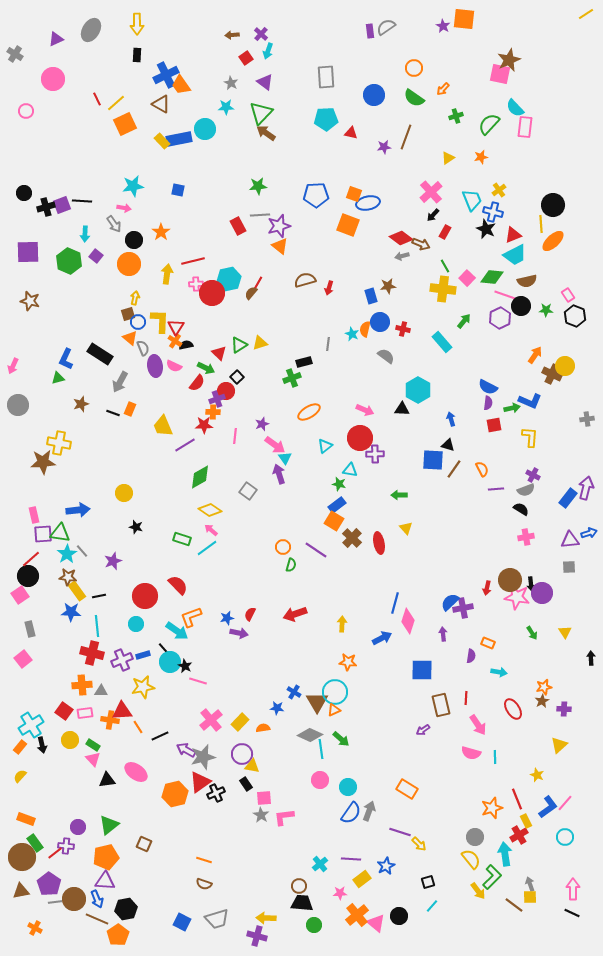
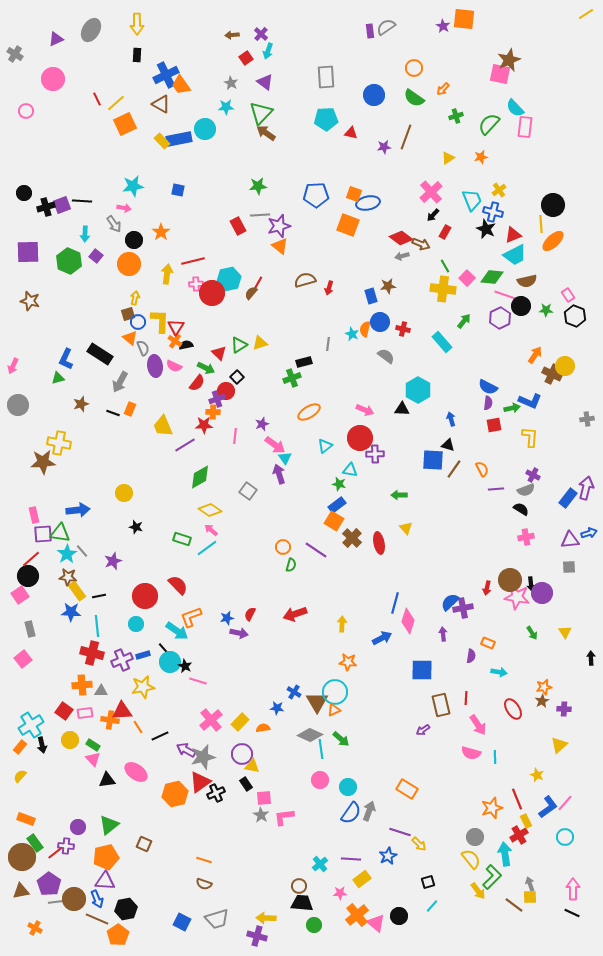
blue star at (386, 866): moved 2 px right, 10 px up
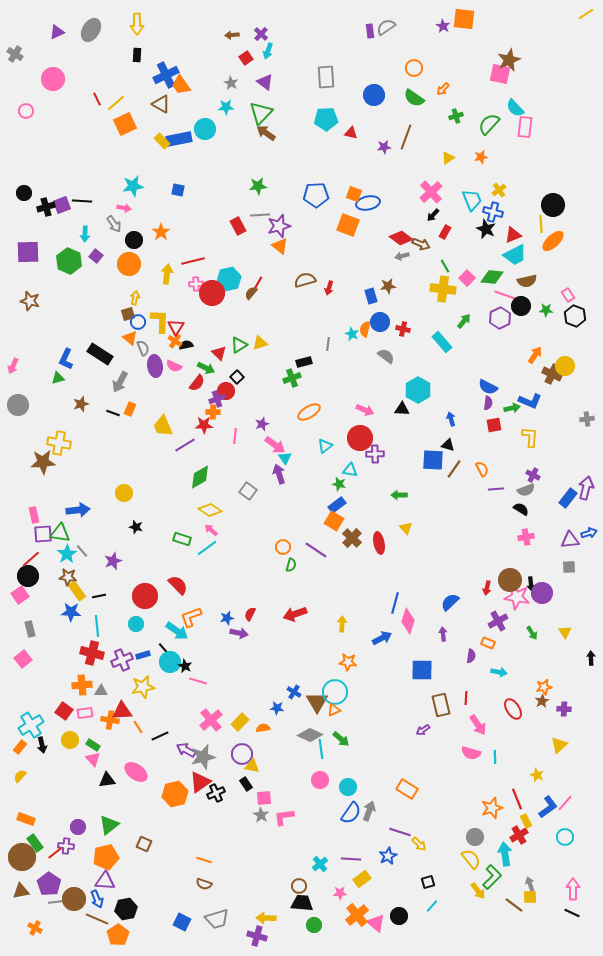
purple triangle at (56, 39): moved 1 px right, 7 px up
purple cross at (463, 608): moved 35 px right, 13 px down; rotated 18 degrees counterclockwise
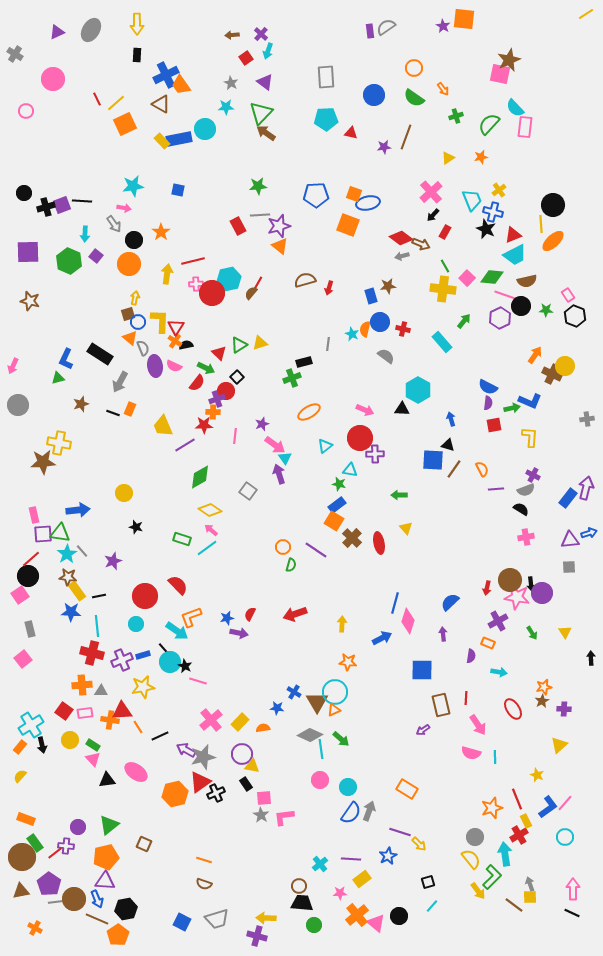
orange arrow at (443, 89): rotated 80 degrees counterclockwise
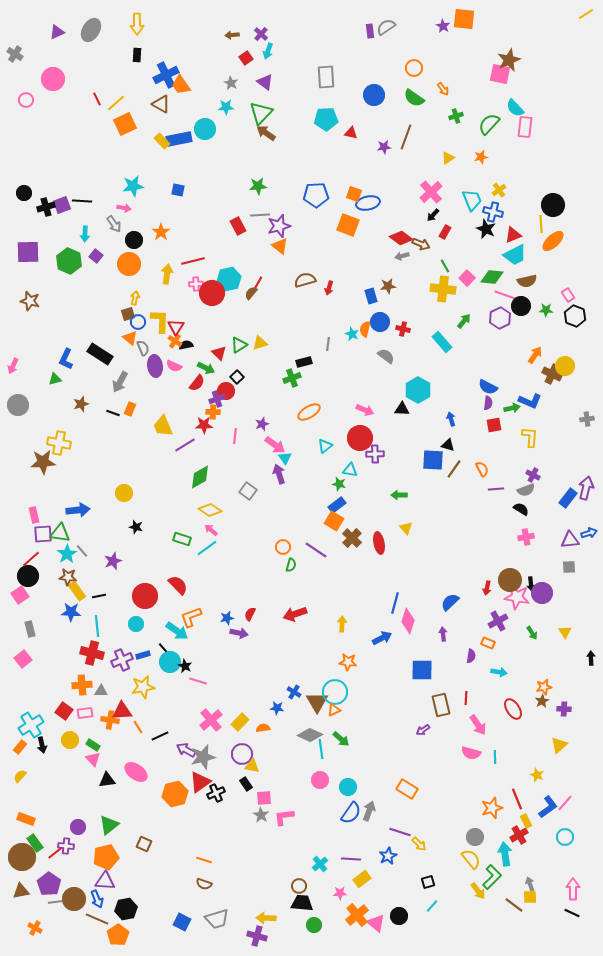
pink circle at (26, 111): moved 11 px up
green triangle at (58, 378): moved 3 px left, 1 px down
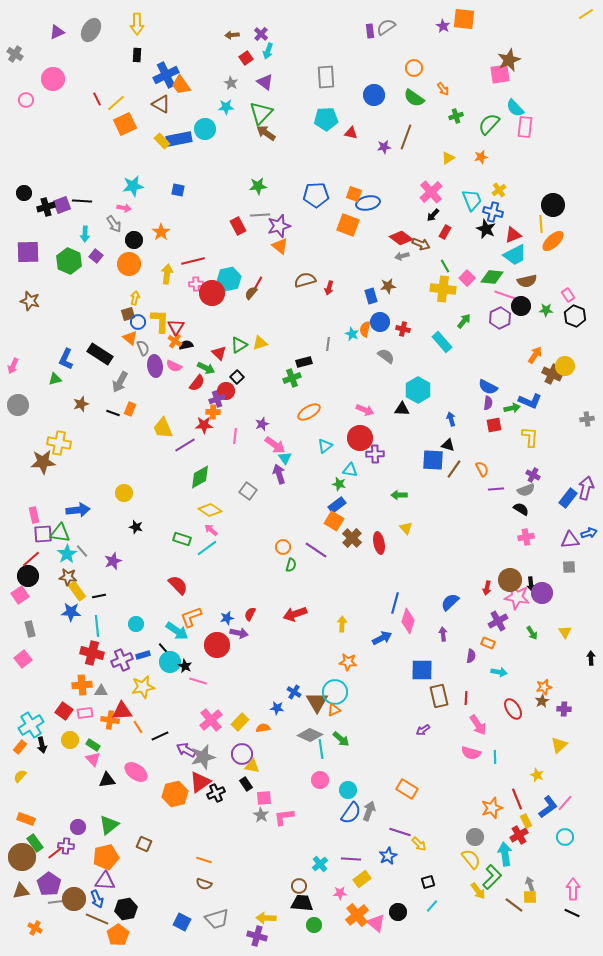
pink square at (500, 74): rotated 20 degrees counterclockwise
yellow trapezoid at (163, 426): moved 2 px down
red circle at (145, 596): moved 72 px right, 49 px down
brown rectangle at (441, 705): moved 2 px left, 9 px up
cyan circle at (348, 787): moved 3 px down
black circle at (399, 916): moved 1 px left, 4 px up
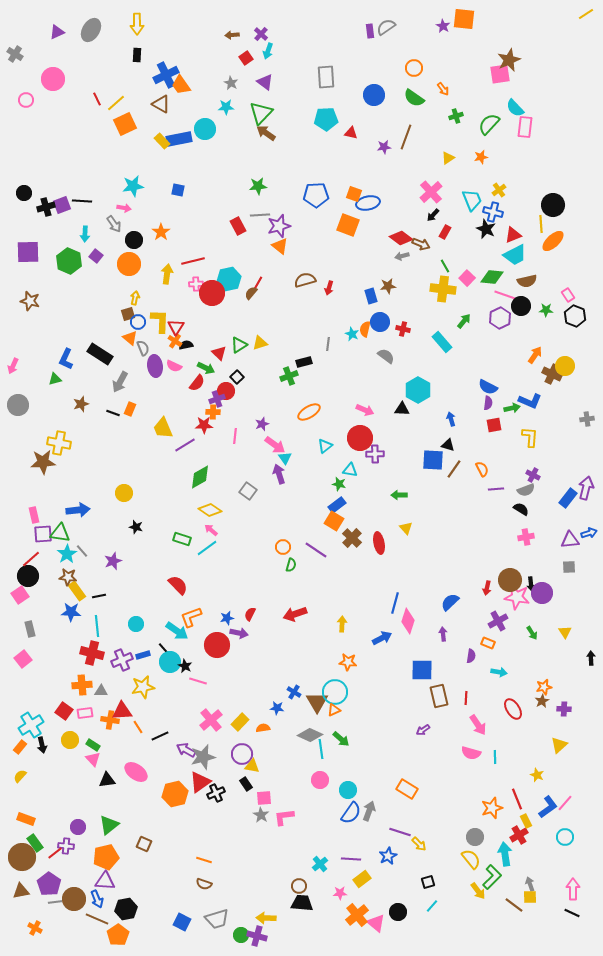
green cross at (292, 378): moved 3 px left, 2 px up
green circle at (314, 925): moved 73 px left, 10 px down
